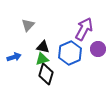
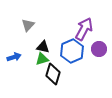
purple circle: moved 1 px right
blue hexagon: moved 2 px right, 2 px up
black diamond: moved 7 px right
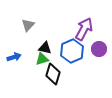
black triangle: moved 2 px right, 1 px down
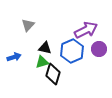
purple arrow: moved 2 px right, 1 px down; rotated 35 degrees clockwise
green triangle: moved 3 px down
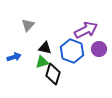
blue hexagon: rotated 15 degrees counterclockwise
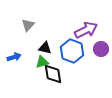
purple circle: moved 2 px right
black diamond: rotated 25 degrees counterclockwise
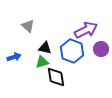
gray triangle: moved 1 px down; rotated 32 degrees counterclockwise
black diamond: moved 3 px right, 3 px down
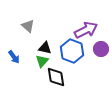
blue arrow: rotated 72 degrees clockwise
green triangle: moved 1 px up; rotated 32 degrees counterclockwise
